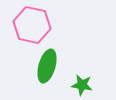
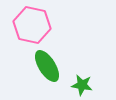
green ellipse: rotated 48 degrees counterclockwise
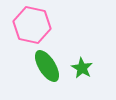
green star: moved 17 px up; rotated 20 degrees clockwise
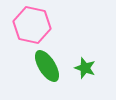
green star: moved 3 px right; rotated 10 degrees counterclockwise
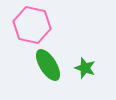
green ellipse: moved 1 px right, 1 px up
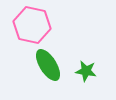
green star: moved 1 px right, 3 px down; rotated 10 degrees counterclockwise
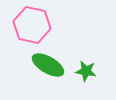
green ellipse: rotated 28 degrees counterclockwise
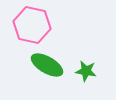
green ellipse: moved 1 px left
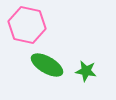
pink hexagon: moved 5 px left
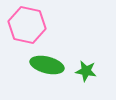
green ellipse: rotated 16 degrees counterclockwise
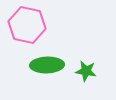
green ellipse: rotated 16 degrees counterclockwise
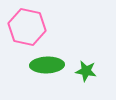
pink hexagon: moved 2 px down
